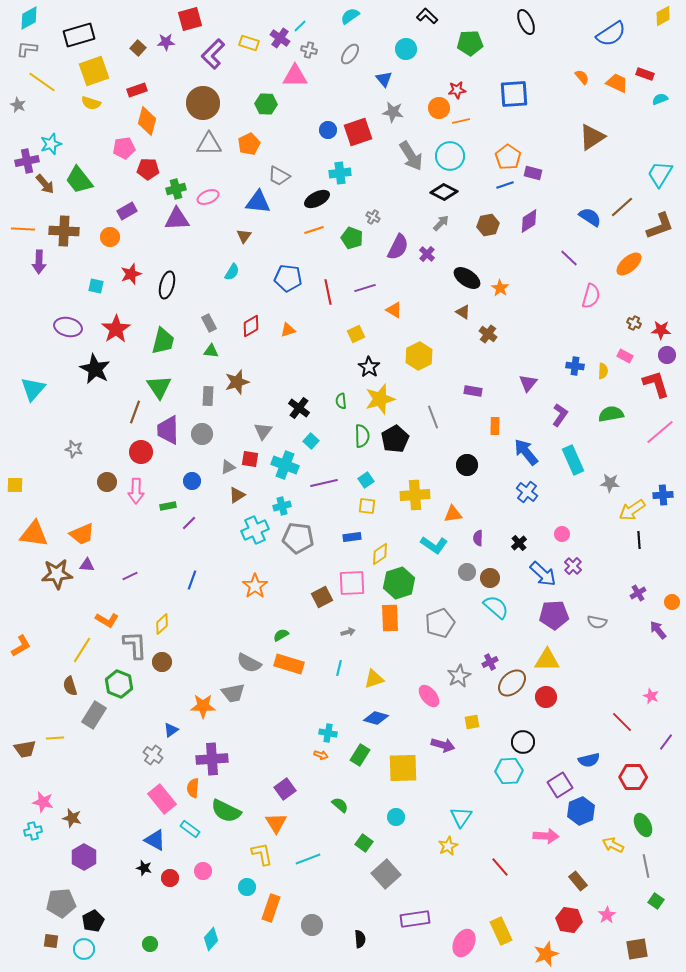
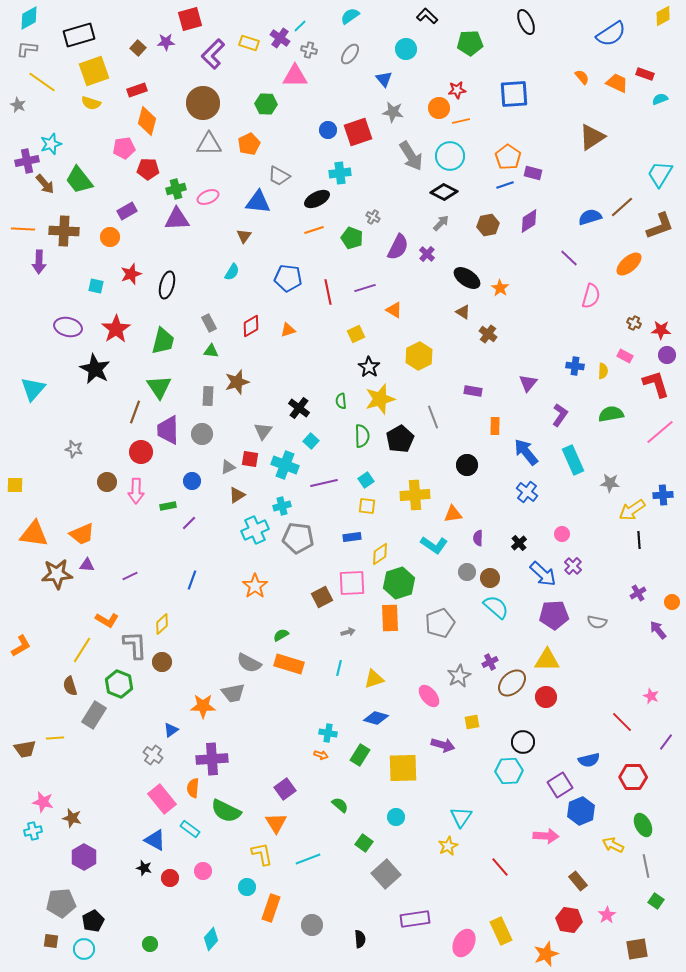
blue semicircle at (590, 217): rotated 50 degrees counterclockwise
black pentagon at (395, 439): moved 5 px right
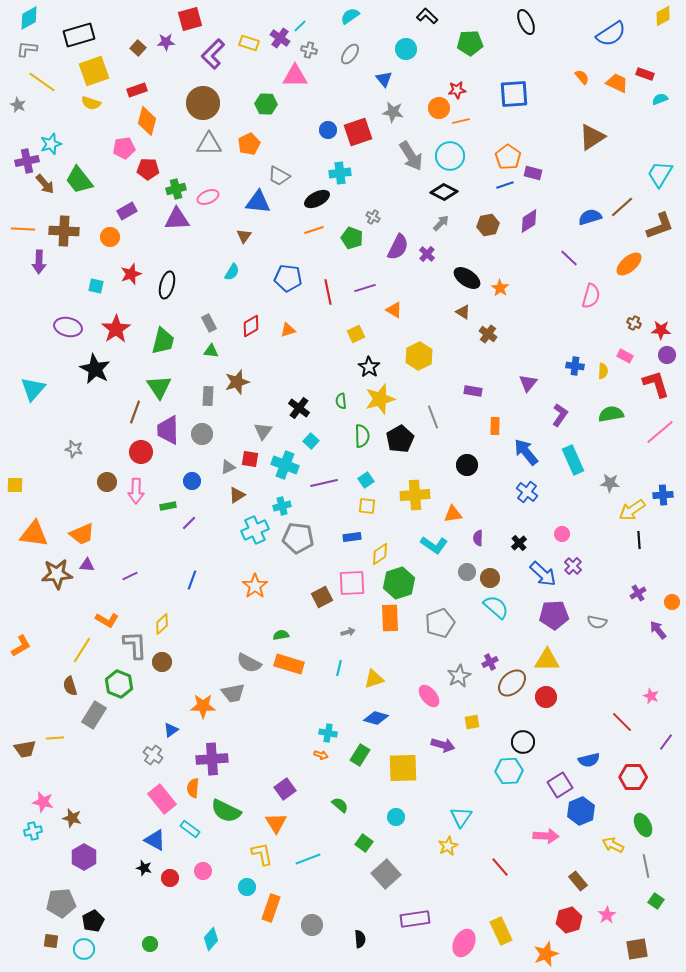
green semicircle at (281, 635): rotated 21 degrees clockwise
red hexagon at (569, 920): rotated 25 degrees counterclockwise
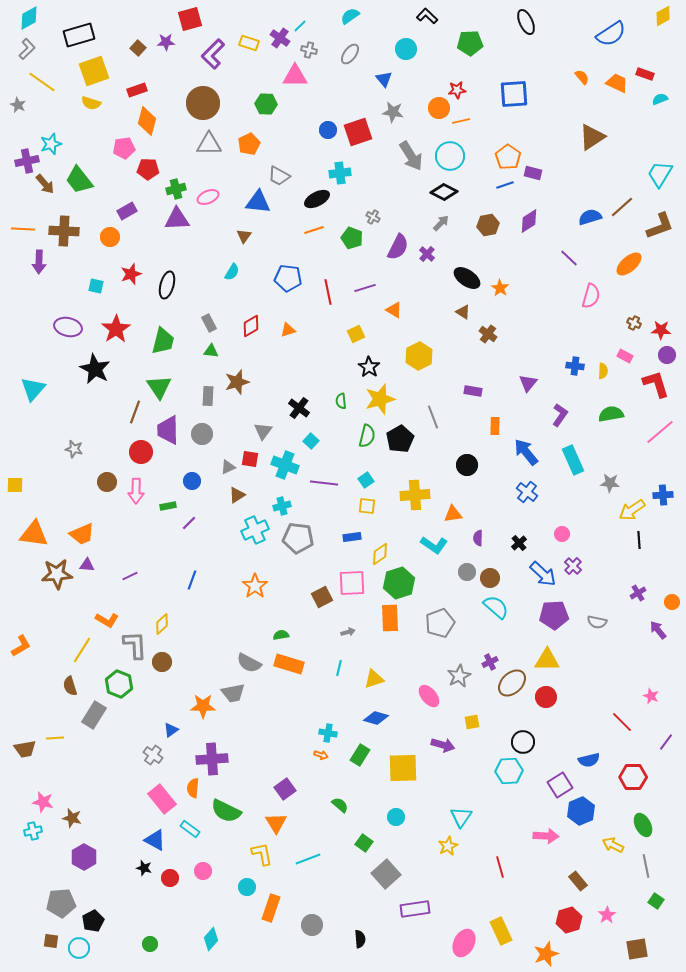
gray L-shape at (27, 49): rotated 130 degrees clockwise
green semicircle at (362, 436): moved 5 px right; rotated 15 degrees clockwise
purple line at (324, 483): rotated 20 degrees clockwise
red line at (500, 867): rotated 25 degrees clockwise
purple rectangle at (415, 919): moved 10 px up
cyan circle at (84, 949): moved 5 px left, 1 px up
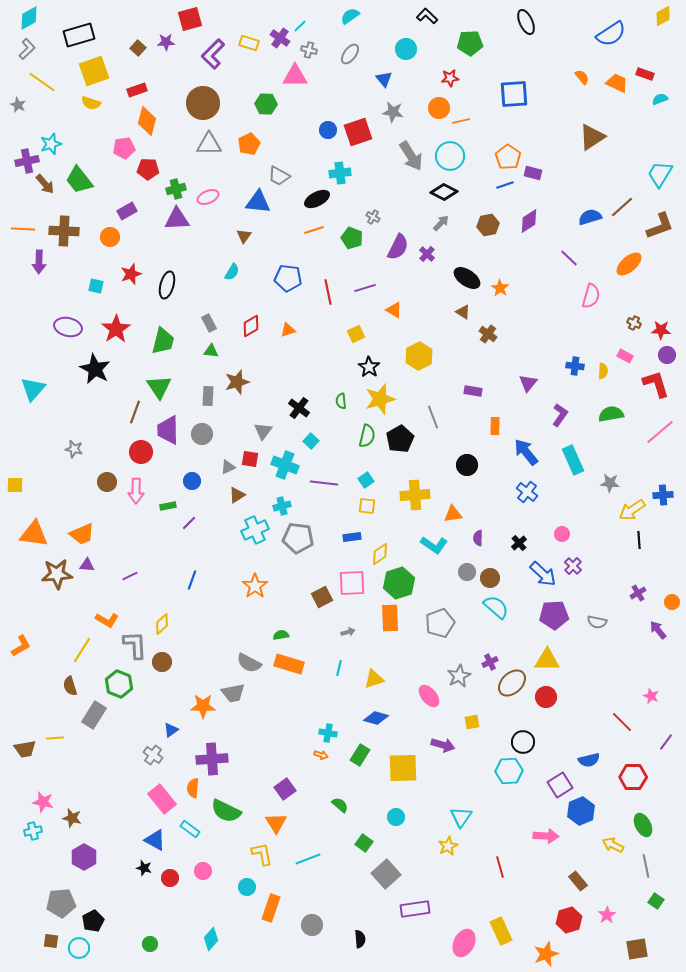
red star at (457, 90): moved 7 px left, 12 px up
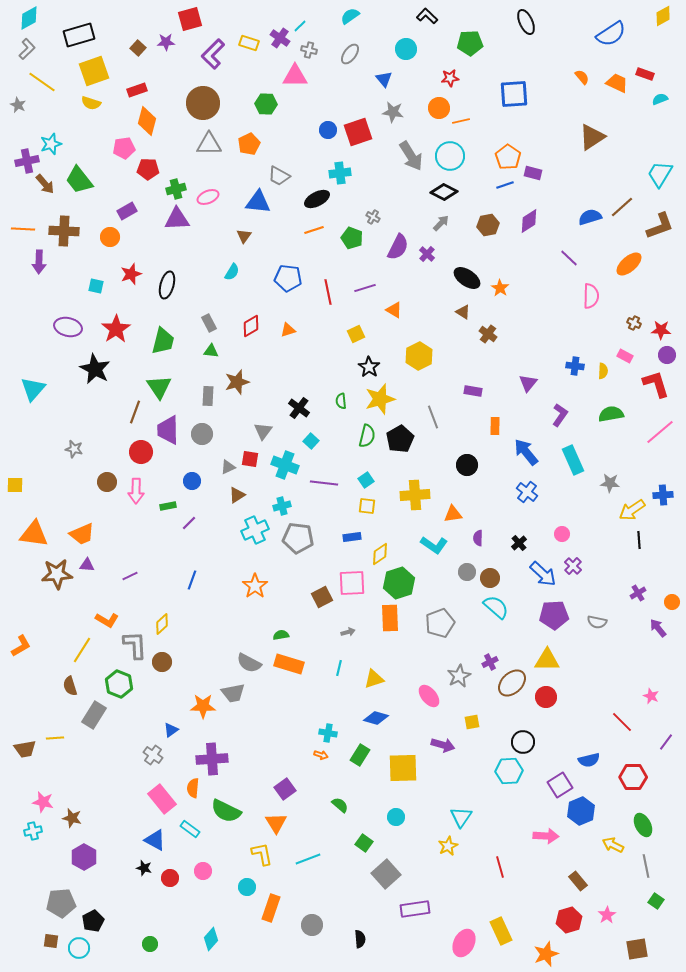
pink semicircle at (591, 296): rotated 15 degrees counterclockwise
purple arrow at (658, 630): moved 2 px up
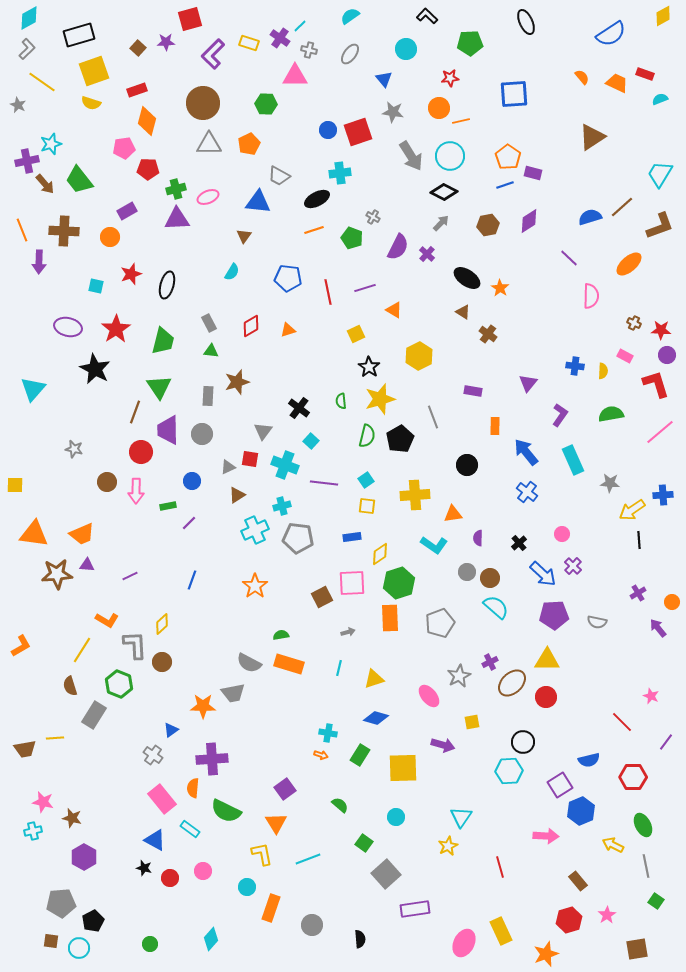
orange line at (23, 229): moved 1 px left, 1 px down; rotated 65 degrees clockwise
